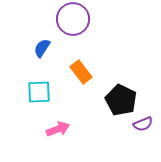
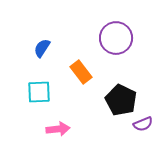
purple circle: moved 43 px right, 19 px down
pink arrow: rotated 15 degrees clockwise
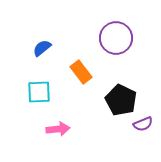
blue semicircle: rotated 18 degrees clockwise
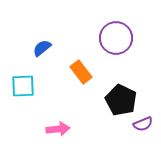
cyan square: moved 16 px left, 6 px up
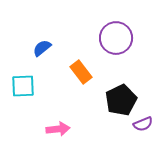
black pentagon: rotated 20 degrees clockwise
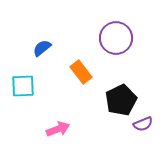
pink arrow: rotated 15 degrees counterclockwise
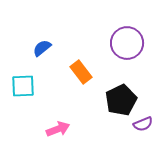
purple circle: moved 11 px right, 5 px down
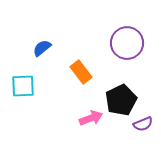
pink arrow: moved 33 px right, 11 px up
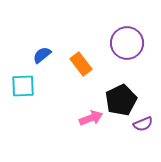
blue semicircle: moved 7 px down
orange rectangle: moved 8 px up
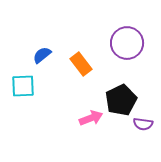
purple semicircle: rotated 30 degrees clockwise
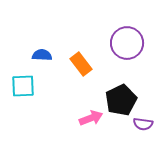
blue semicircle: rotated 42 degrees clockwise
